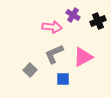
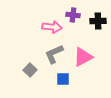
purple cross: rotated 24 degrees counterclockwise
black cross: rotated 21 degrees clockwise
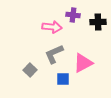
black cross: moved 1 px down
pink triangle: moved 6 px down
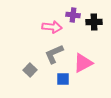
black cross: moved 4 px left
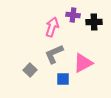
pink arrow: rotated 78 degrees counterclockwise
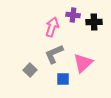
pink triangle: rotated 15 degrees counterclockwise
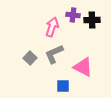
black cross: moved 2 px left, 2 px up
pink triangle: moved 4 px down; rotated 50 degrees counterclockwise
gray square: moved 12 px up
blue square: moved 7 px down
